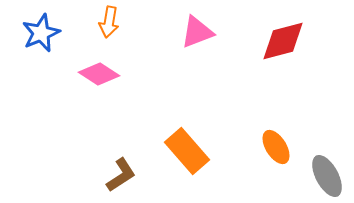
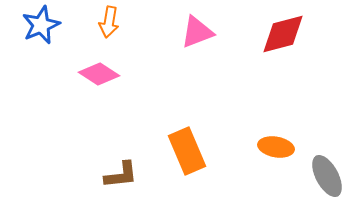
blue star: moved 8 px up
red diamond: moved 7 px up
orange ellipse: rotated 48 degrees counterclockwise
orange rectangle: rotated 18 degrees clockwise
brown L-shape: rotated 27 degrees clockwise
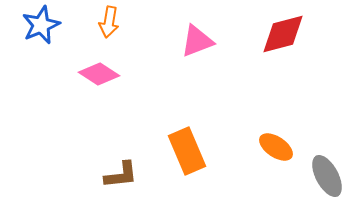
pink triangle: moved 9 px down
orange ellipse: rotated 24 degrees clockwise
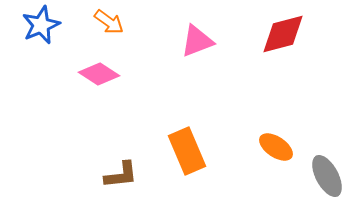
orange arrow: rotated 64 degrees counterclockwise
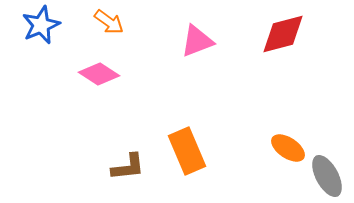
orange ellipse: moved 12 px right, 1 px down
brown L-shape: moved 7 px right, 8 px up
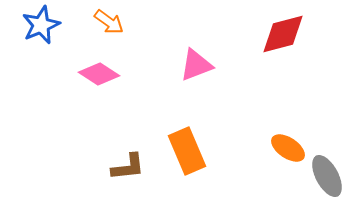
pink triangle: moved 1 px left, 24 px down
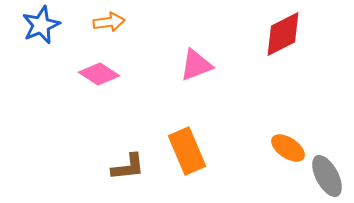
orange arrow: rotated 44 degrees counterclockwise
red diamond: rotated 12 degrees counterclockwise
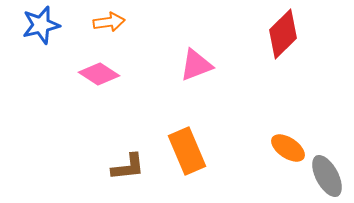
blue star: rotated 9 degrees clockwise
red diamond: rotated 18 degrees counterclockwise
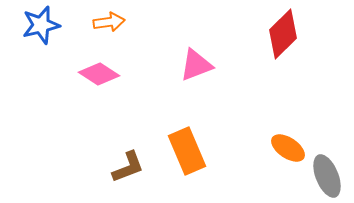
brown L-shape: rotated 15 degrees counterclockwise
gray ellipse: rotated 6 degrees clockwise
